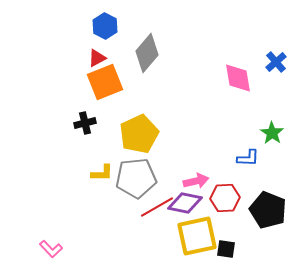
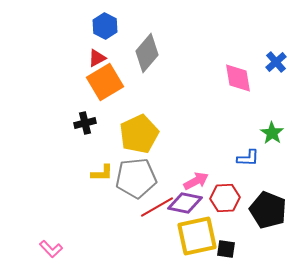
orange square: rotated 9 degrees counterclockwise
pink arrow: rotated 15 degrees counterclockwise
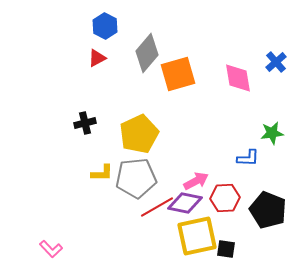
orange square: moved 73 px right, 8 px up; rotated 15 degrees clockwise
green star: rotated 30 degrees clockwise
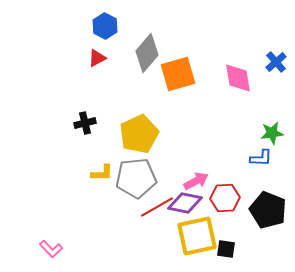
blue L-shape: moved 13 px right
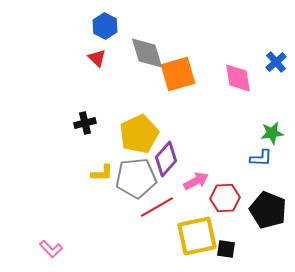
gray diamond: rotated 57 degrees counterclockwise
red triangle: rotated 48 degrees counterclockwise
purple diamond: moved 19 px left, 44 px up; rotated 60 degrees counterclockwise
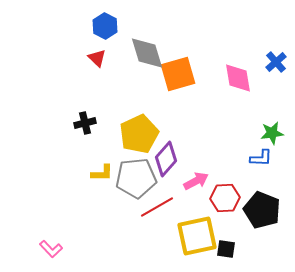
black pentagon: moved 6 px left
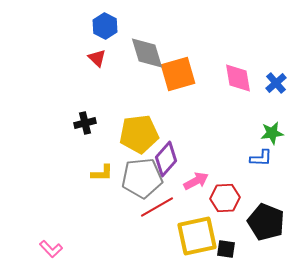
blue cross: moved 21 px down
yellow pentagon: rotated 18 degrees clockwise
gray pentagon: moved 6 px right
black pentagon: moved 4 px right, 12 px down
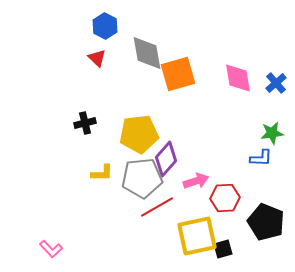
gray diamond: rotated 6 degrees clockwise
pink arrow: rotated 10 degrees clockwise
black square: moved 3 px left; rotated 24 degrees counterclockwise
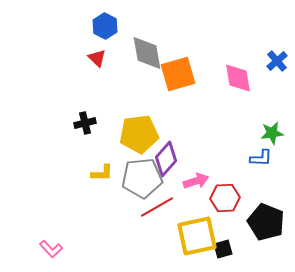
blue cross: moved 1 px right, 22 px up
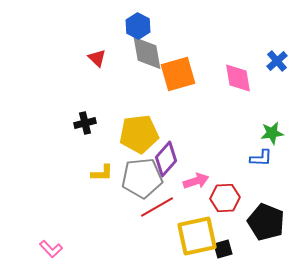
blue hexagon: moved 33 px right
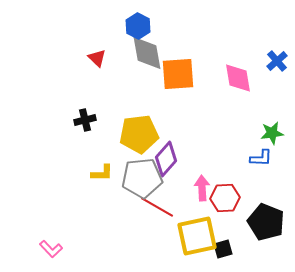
orange square: rotated 12 degrees clockwise
black cross: moved 3 px up
pink arrow: moved 6 px right, 7 px down; rotated 75 degrees counterclockwise
red line: rotated 60 degrees clockwise
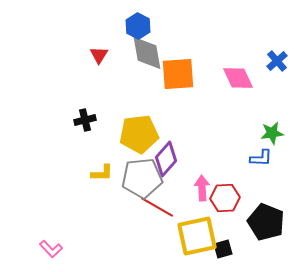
red triangle: moved 2 px right, 3 px up; rotated 18 degrees clockwise
pink diamond: rotated 16 degrees counterclockwise
